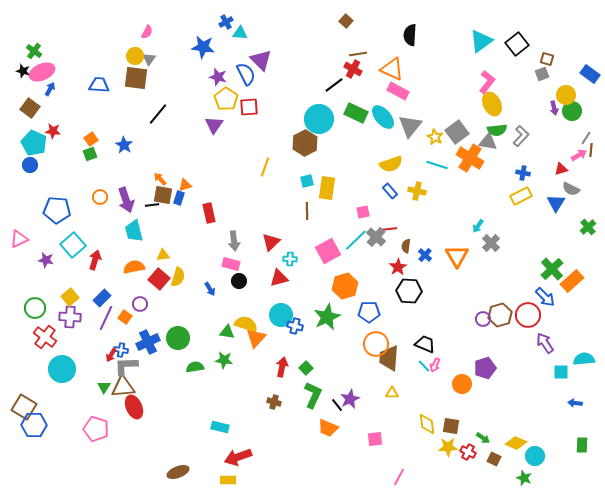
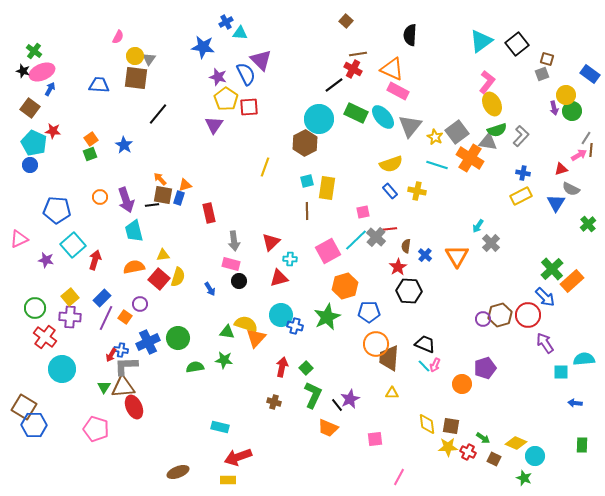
pink semicircle at (147, 32): moved 29 px left, 5 px down
green semicircle at (497, 130): rotated 12 degrees counterclockwise
green cross at (588, 227): moved 3 px up
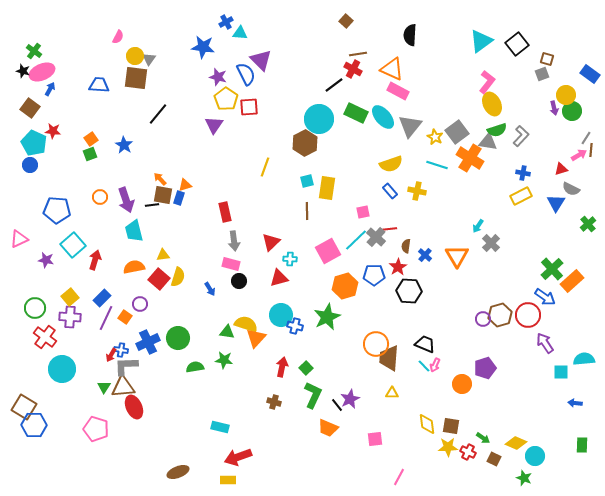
red rectangle at (209, 213): moved 16 px right, 1 px up
blue arrow at (545, 297): rotated 10 degrees counterclockwise
blue pentagon at (369, 312): moved 5 px right, 37 px up
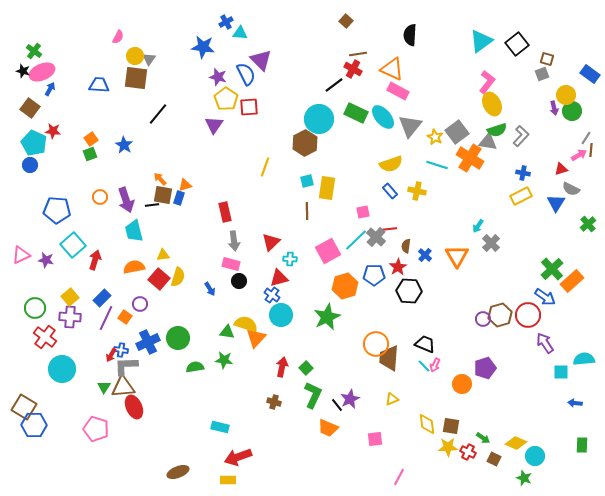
pink triangle at (19, 239): moved 2 px right, 16 px down
blue cross at (295, 326): moved 23 px left, 31 px up; rotated 21 degrees clockwise
yellow triangle at (392, 393): moved 6 px down; rotated 24 degrees counterclockwise
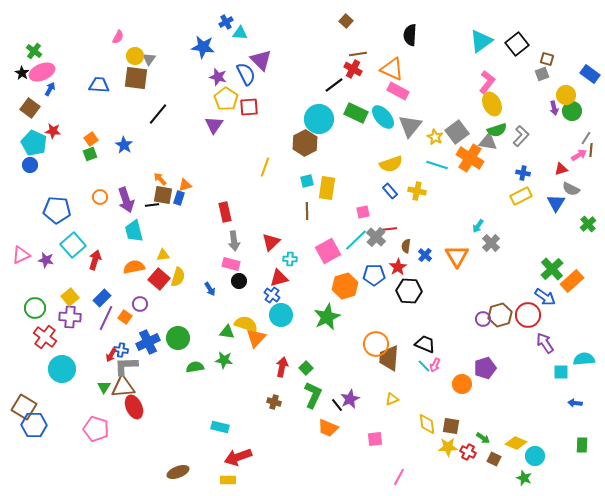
black star at (23, 71): moved 1 px left, 2 px down; rotated 16 degrees clockwise
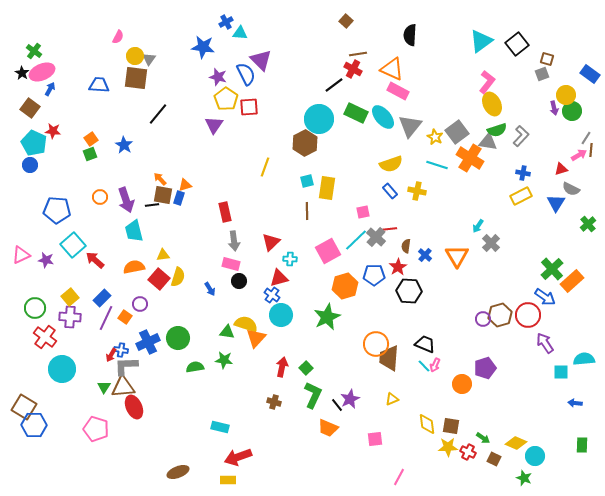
red arrow at (95, 260): rotated 66 degrees counterclockwise
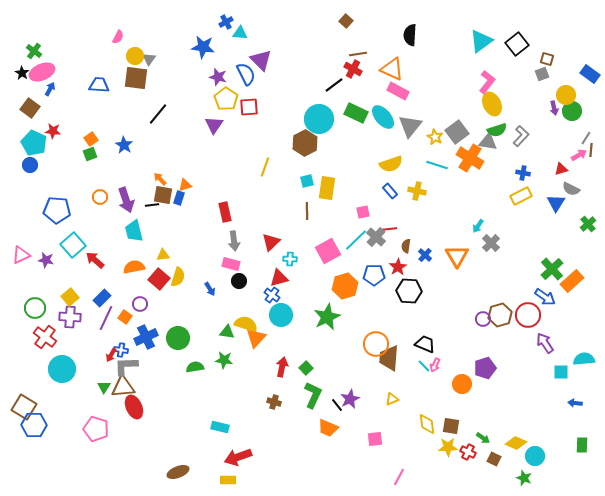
blue cross at (148, 342): moved 2 px left, 5 px up
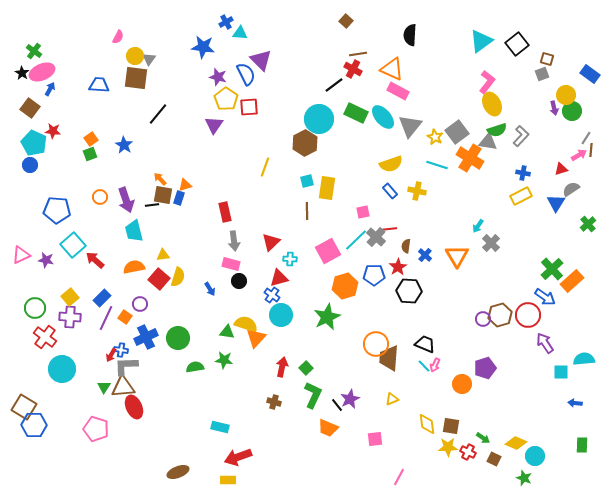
gray semicircle at (571, 189): rotated 120 degrees clockwise
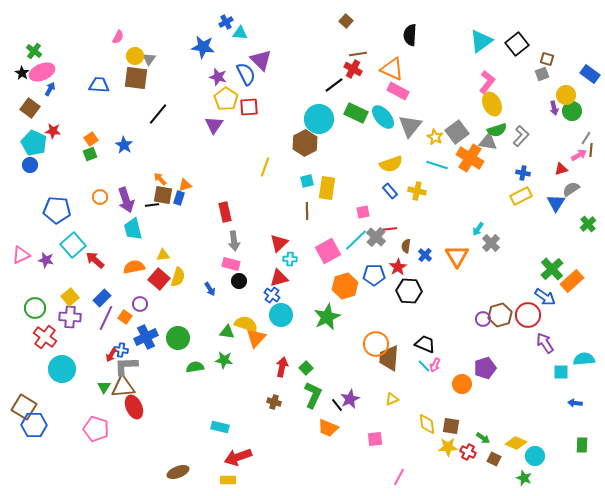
cyan arrow at (478, 226): moved 3 px down
cyan trapezoid at (134, 231): moved 1 px left, 2 px up
red triangle at (271, 242): moved 8 px right, 1 px down
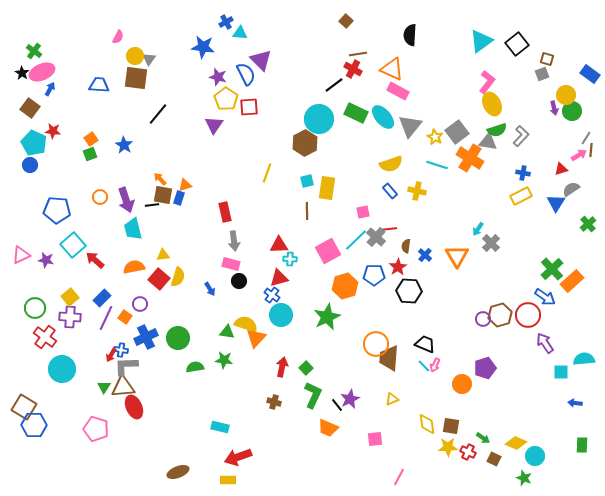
yellow line at (265, 167): moved 2 px right, 6 px down
red triangle at (279, 243): moved 2 px down; rotated 42 degrees clockwise
